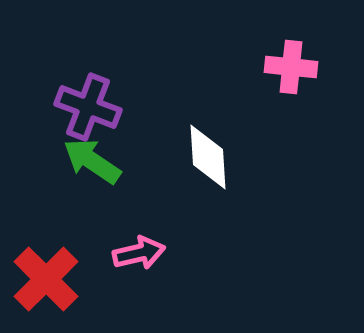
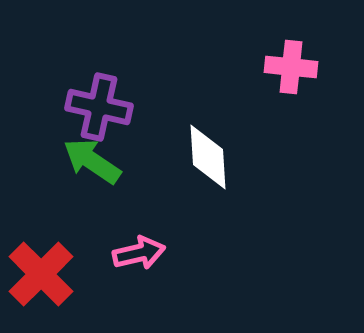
purple cross: moved 11 px right; rotated 8 degrees counterclockwise
red cross: moved 5 px left, 5 px up
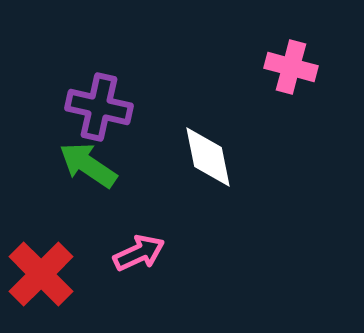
pink cross: rotated 9 degrees clockwise
white diamond: rotated 8 degrees counterclockwise
green arrow: moved 4 px left, 4 px down
pink arrow: rotated 12 degrees counterclockwise
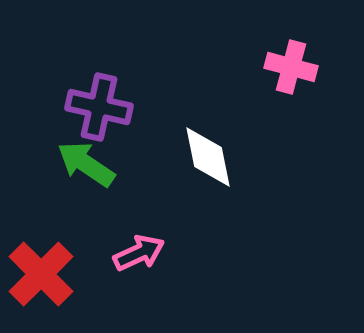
green arrow: moved 2 px left, 1 px up
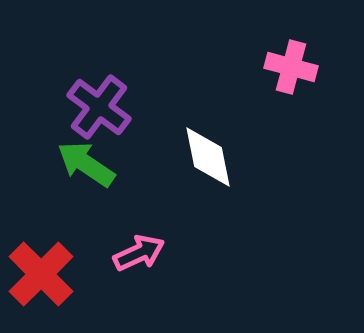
purple cross: rotated 24 degrees clockwise
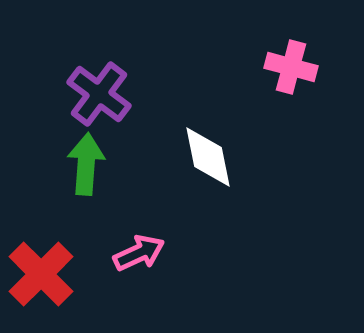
purple cross: moved 13 px up
green arrow: rotated 60 degrees clockwise
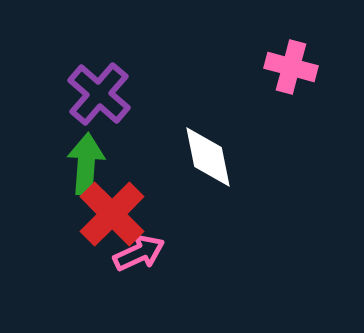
purple cross: rotated 4 degrees clockwise
red cross: moved 71 px right, 60 px up
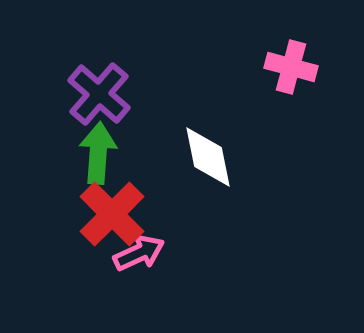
green arrow: moved 12 px right, 11 px up
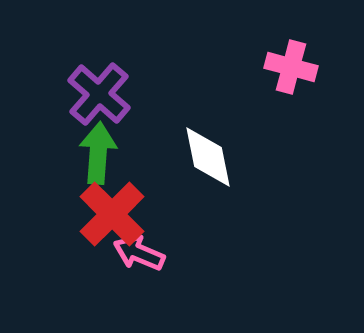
pink arrow: rotated 132 degrees counterclockwise
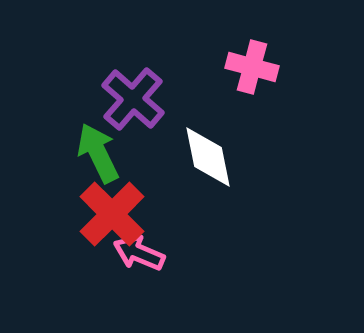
pink cross: moved 39 px left
purple cross: moved 34 px right, 5 px down
green arrow: rotated 30 degrees counterclockwise
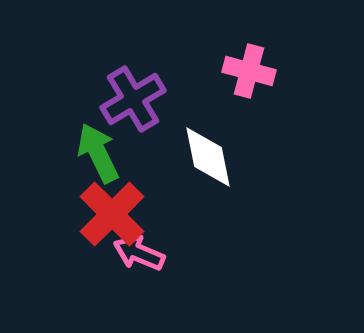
pink cross: moved 3 px left, 4 px down
purple cross: rotated 18 degrees clockwise
